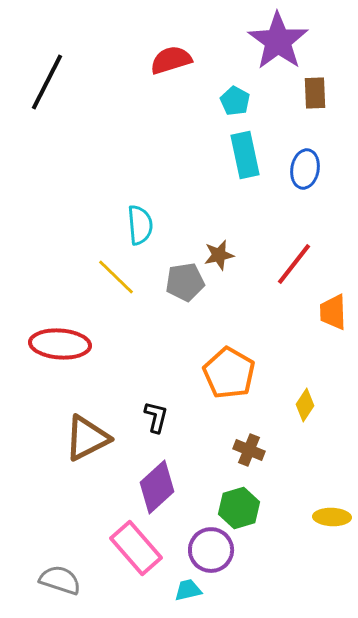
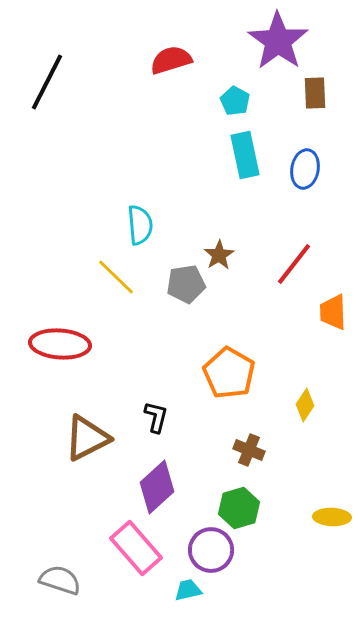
brown star: rotated 20 degrees counterclockwise
gray pentagon: moved 1 px right, 2 px down
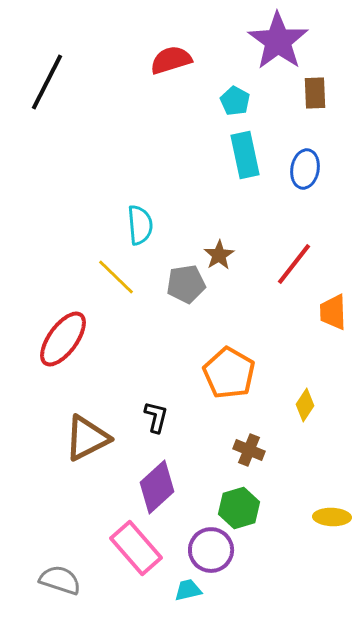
red ellipse: moved 3 px right, 5 px up; rotated 58 degrees counterclockwise
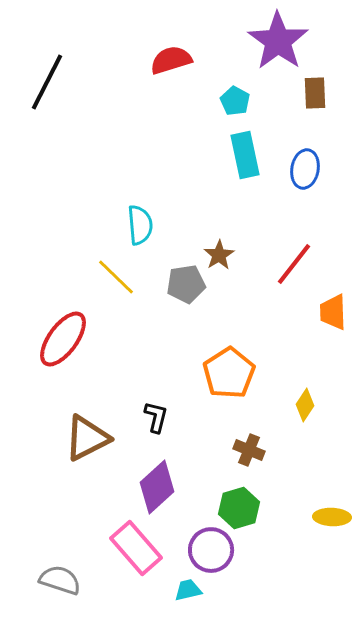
orange pentagon: rotated 9 degrees clockwise
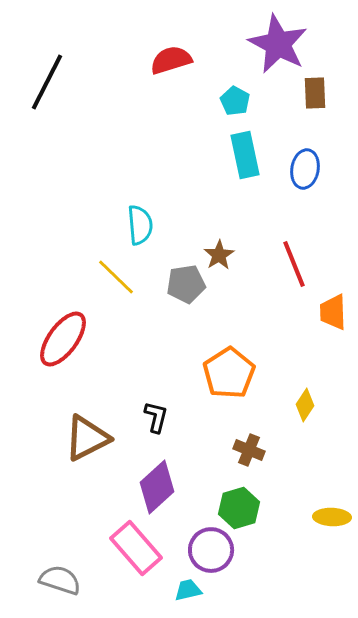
purple star: moved 3 px down; rotated 8 degrees counterclockwise
red line: rotated 60 degrees counterclockwise
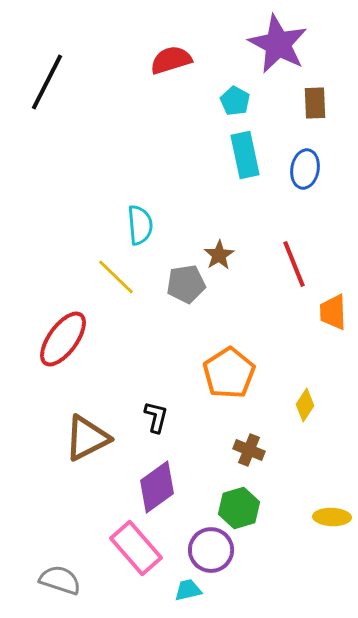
brown rectangle: moved 10 px down
purple diamond: rotated 6 degrees clockwise
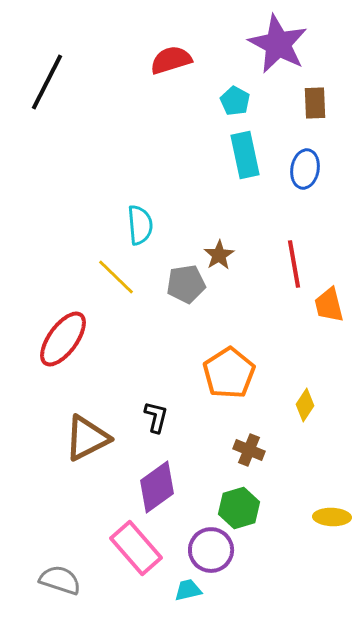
red line: rotated 12 degrees clockwise
orange trapezoid: moved 4 px left, 7 px up; rotated 12 degrees counterclockwise
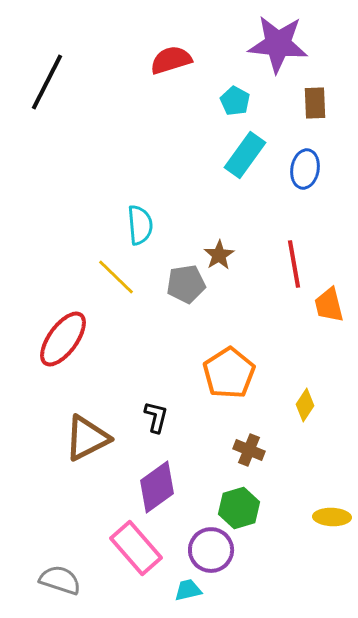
purple star: rotated 22 degrees counterclockwise
cyan rectangle: rotated 48 degrees clockwise
